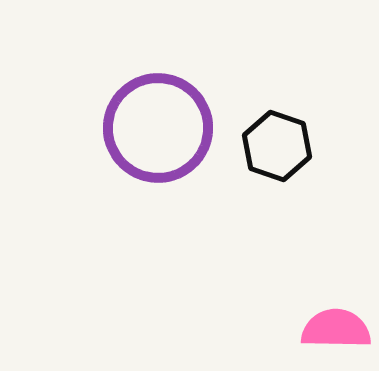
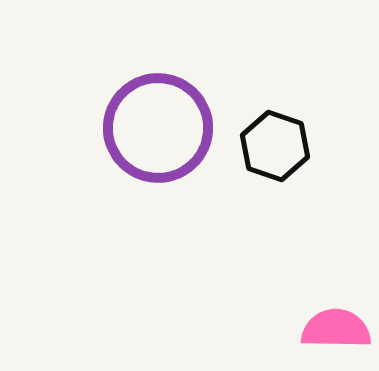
black hexagon: moved 2 px left
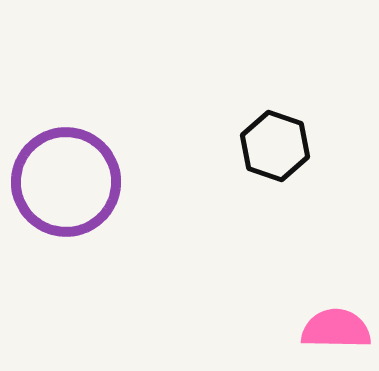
purple circle: moved 92 px left, 54 px down
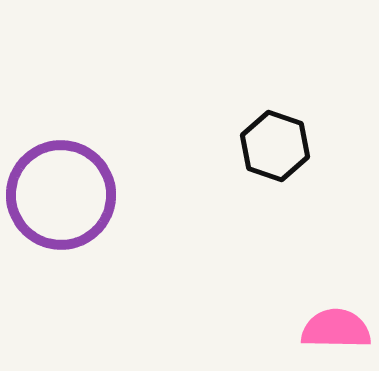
purple circle: moved 5 px left, 13 px down
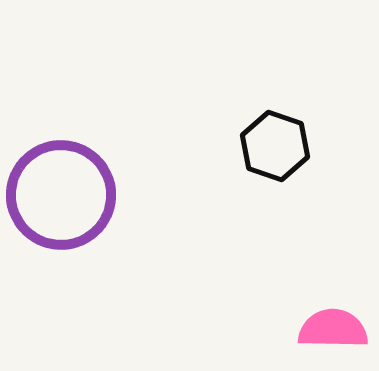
pink semicircle: moved 3 px left
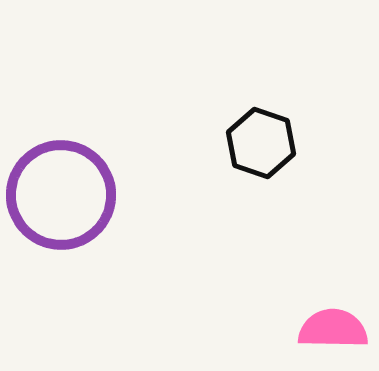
black hexagon: moved 14 px left, 3 px up
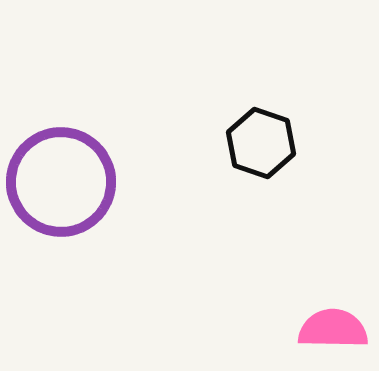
purple circle: moved 13 px up
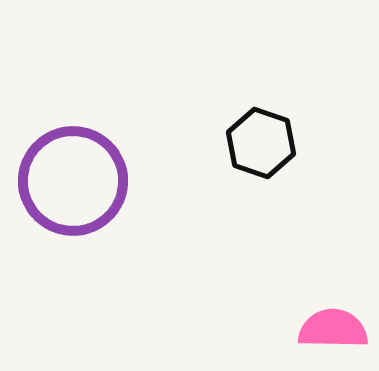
purple circle: moved 12 px right, 1 px up
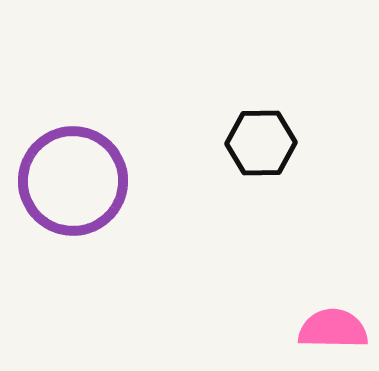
black hexagon: rotated 20 degrees counterclockwise
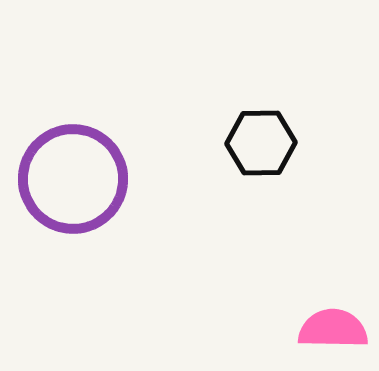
purple circle: moved 2 px up
